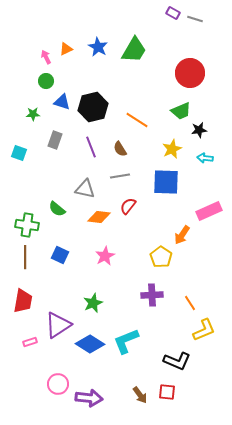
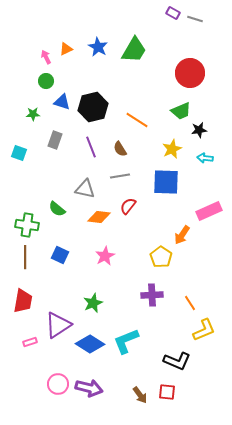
purple arrow at (89, 398): moved 10 px up; rotated 8 degrees clockwise
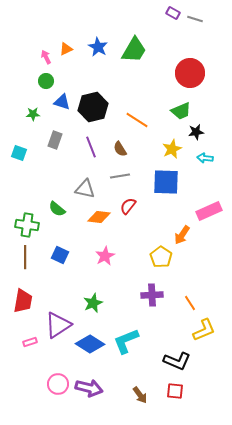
black star at (199, 130): moved 3 px left, 2 px down
red square at (167, 392): moved 8 px right, 1 px up
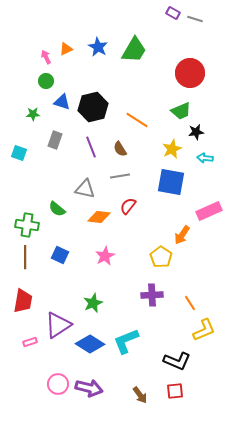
blue square at (166, 182): moved 5 px right; rotated 8 degrees clockwise
red square at (175, 391): rotated 12 degrees counterclockwise
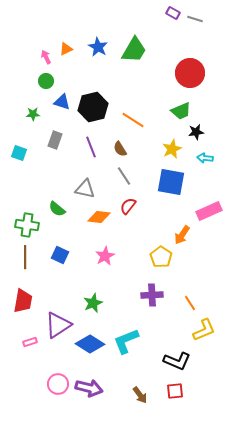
orange line at (137, 120): moved 4 px left
gray line at (120, 176): moved 4 px right; rotated 66 degrees clockwise
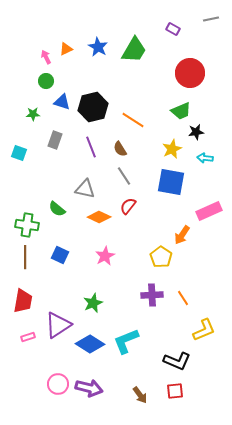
purple rectangle at (173, 13): moved 16 px down
gray line at (195, 19): moved 16 px right; rotated 28 degrees counterclockwise
orange diamond at (99, 217): rotated 20 degrees clockwise
orange line at (190, 303): moved 7 px left, 5 px up
pink rectangle at (30, 342): moved 2 px left, 5 px up
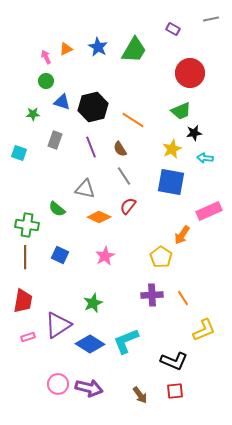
black star at (196, 132): moved 2 px left, 1 px down
black L-shape at (177, 361): moved 3 px left
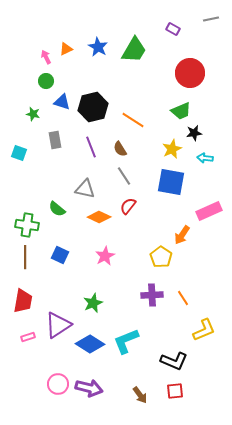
green star at (33, 114): rotated 16 degrees clockwise
gray rectangle at (55, 140): rotated 30 degrees counterclockwise
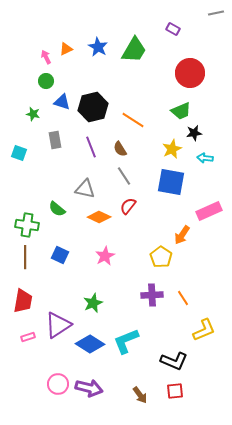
gray line at (211, 19): moved 5 px right, 6 px up
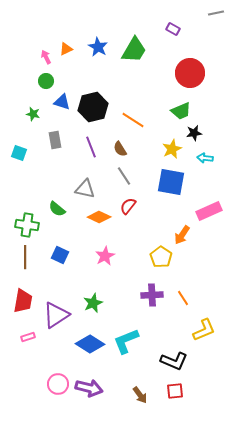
purple triangle at (58, 325): moved 2 px left, 10 px up
